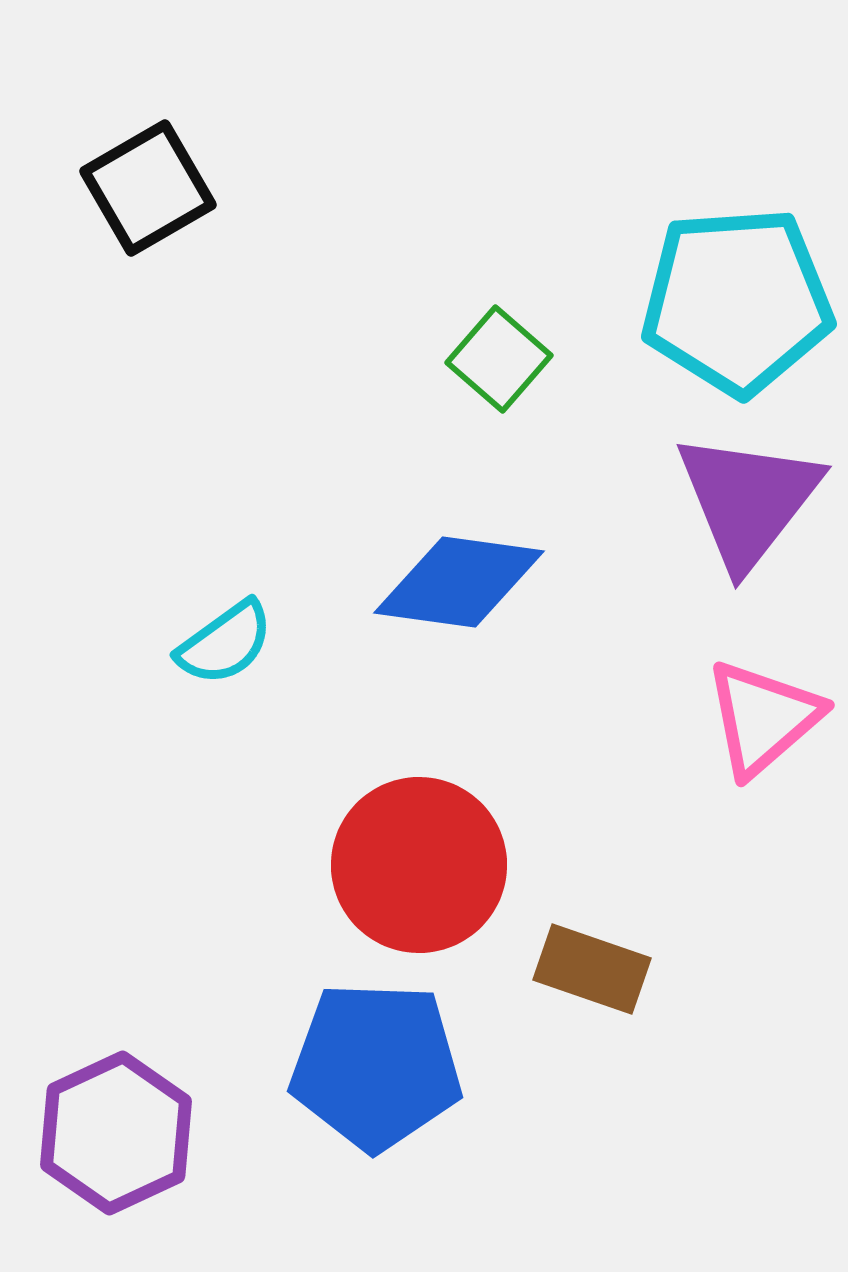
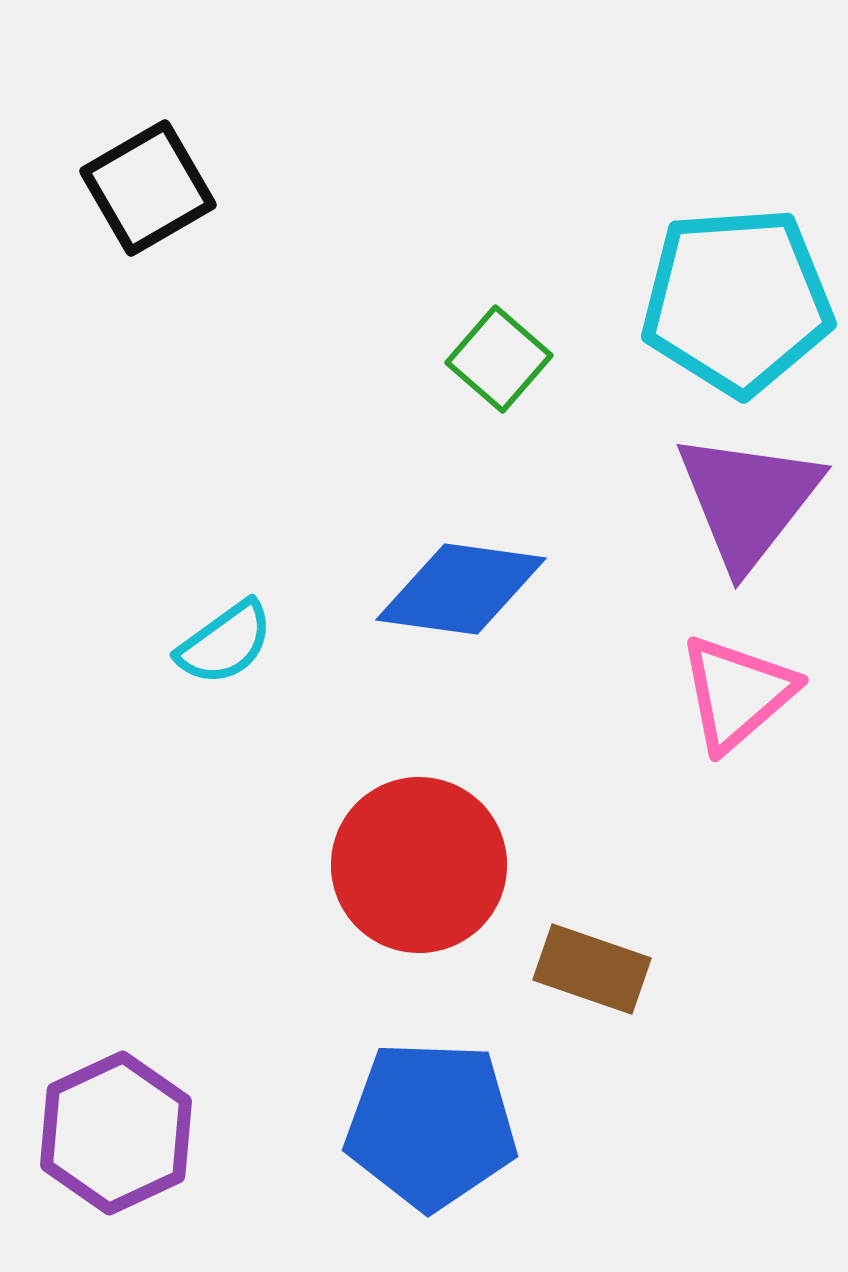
blue diamond: moved 2 px right, 7 px down
pink triangle: moved 26 px left, 25 px up
blue pentagon: moved 55 px right, 59 px down
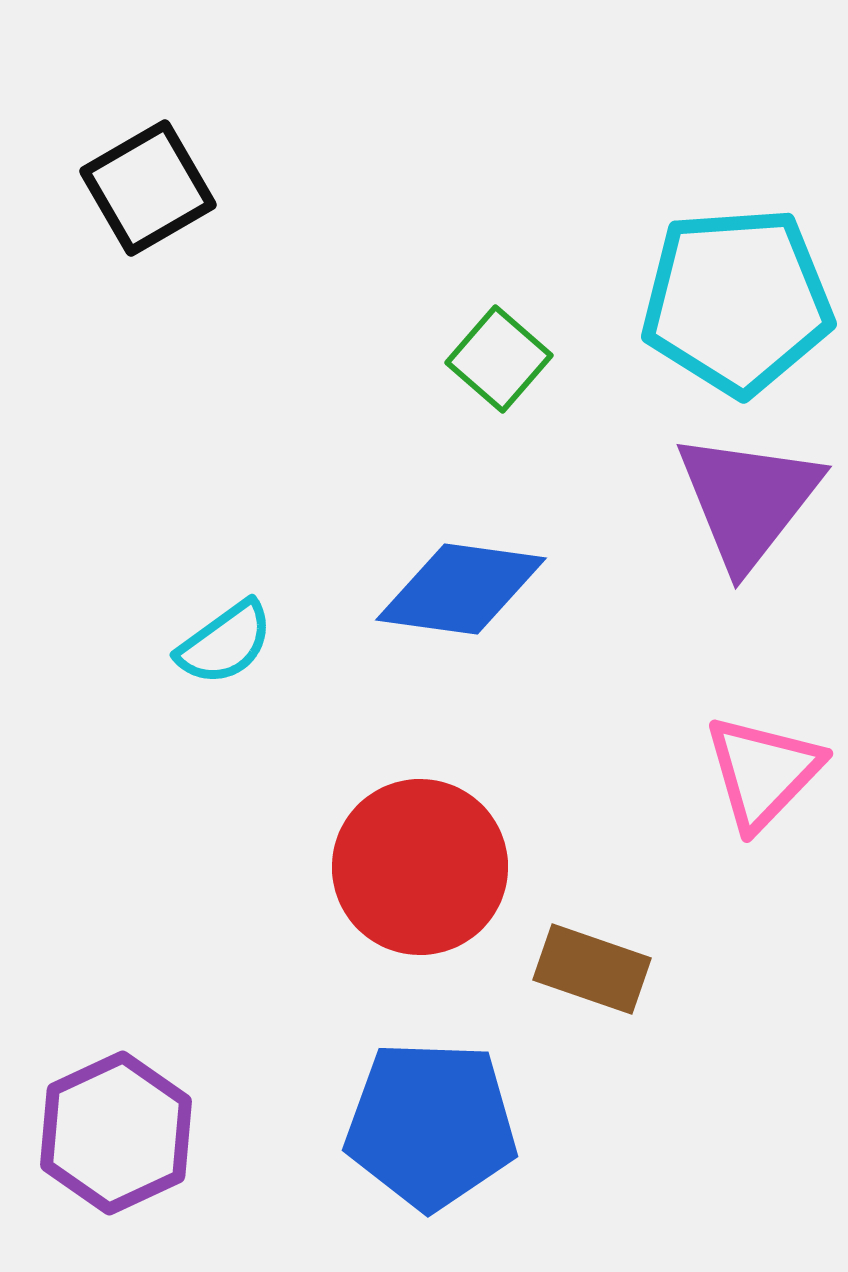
pink triangle: moved 26 px right, 79 px down; rotated 5 degrees counterclockwise
red circle: moved 1 px right, 2 px down
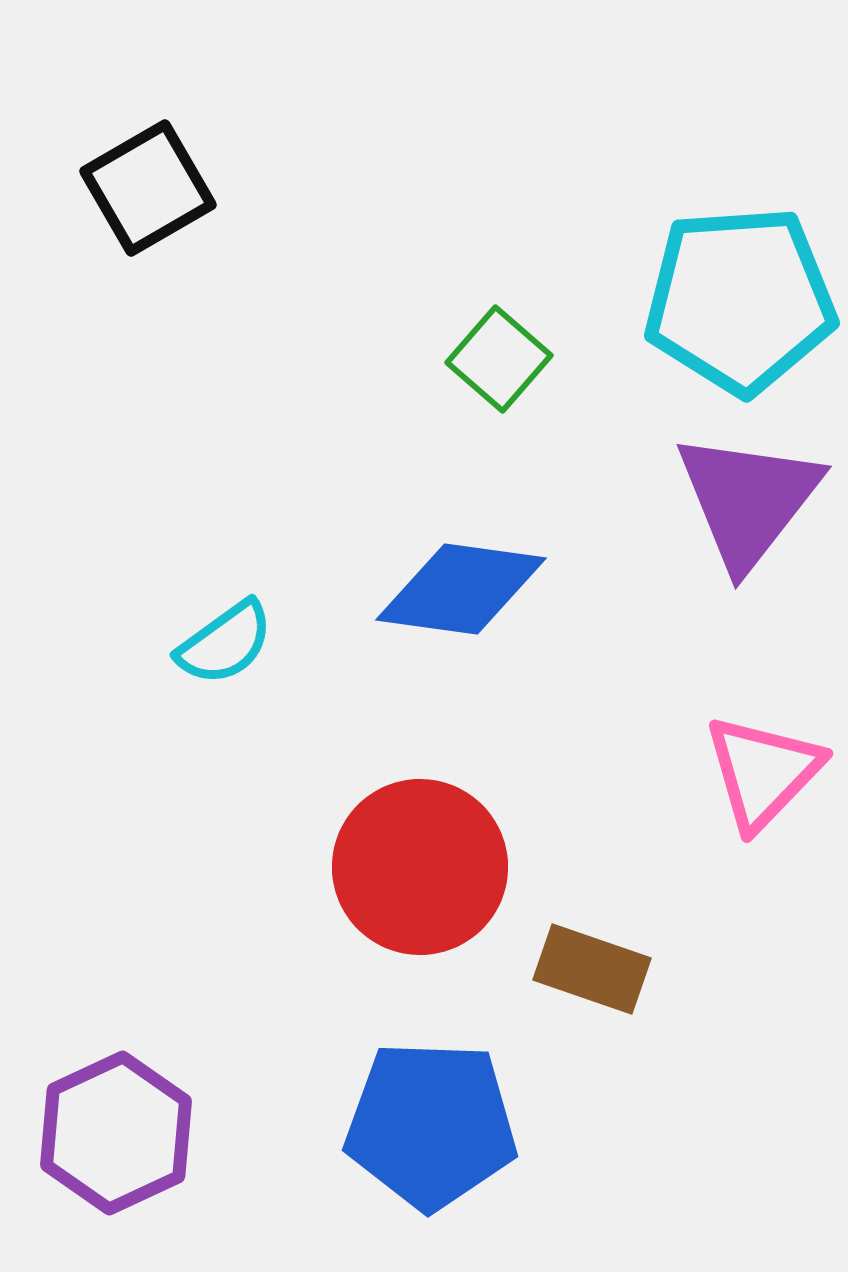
cyan pentagon: moved 3 px right, 1 px up
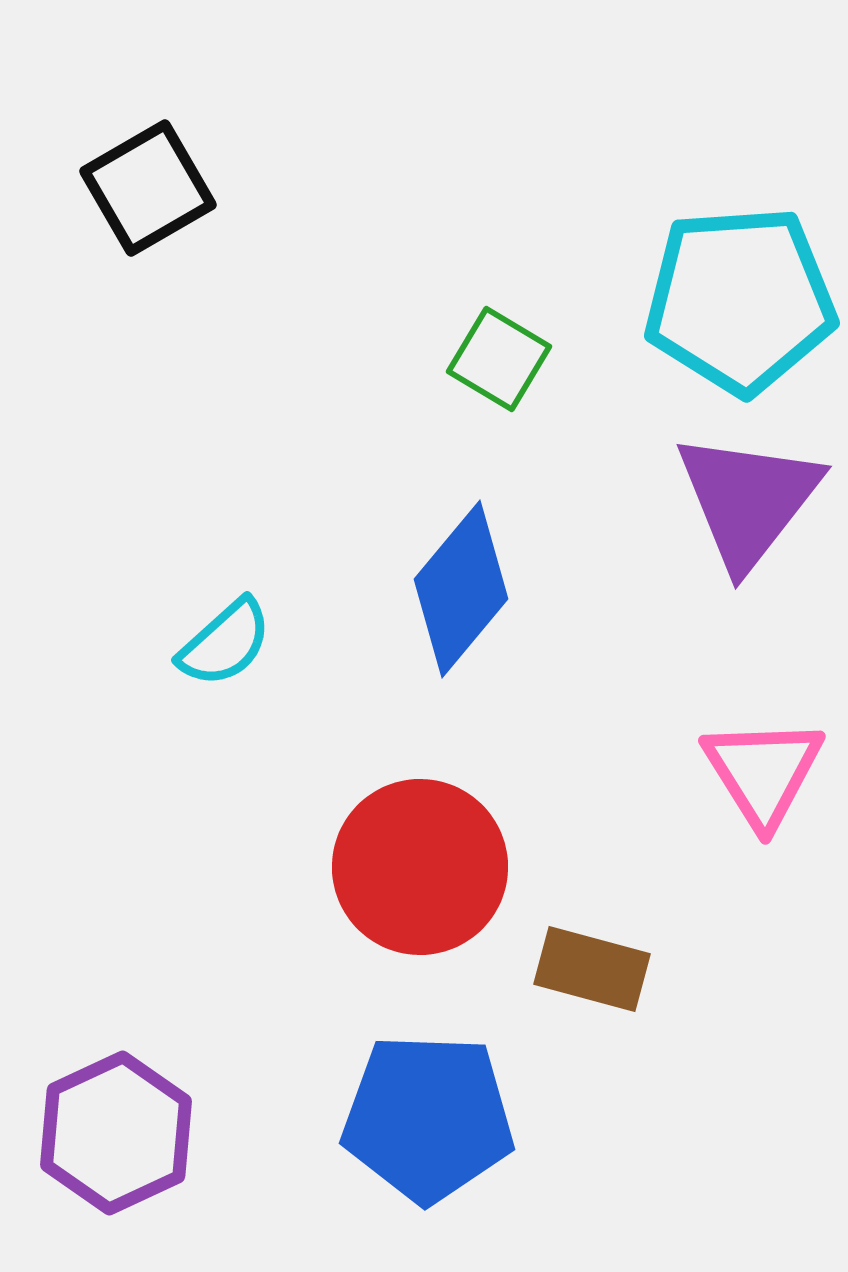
green square: rotated 10 degrees counterclockwise
blue diamond: rotated 58 degrees counterclockwise
cyan semicircle: rotated 6 degrees counterclockwise
pink triangle: rotated 16 degrees counterclockwise
brown rectangle: rotated 4 degrees counterclockwise
blue pentagon: moved 3 px left, 7 px up
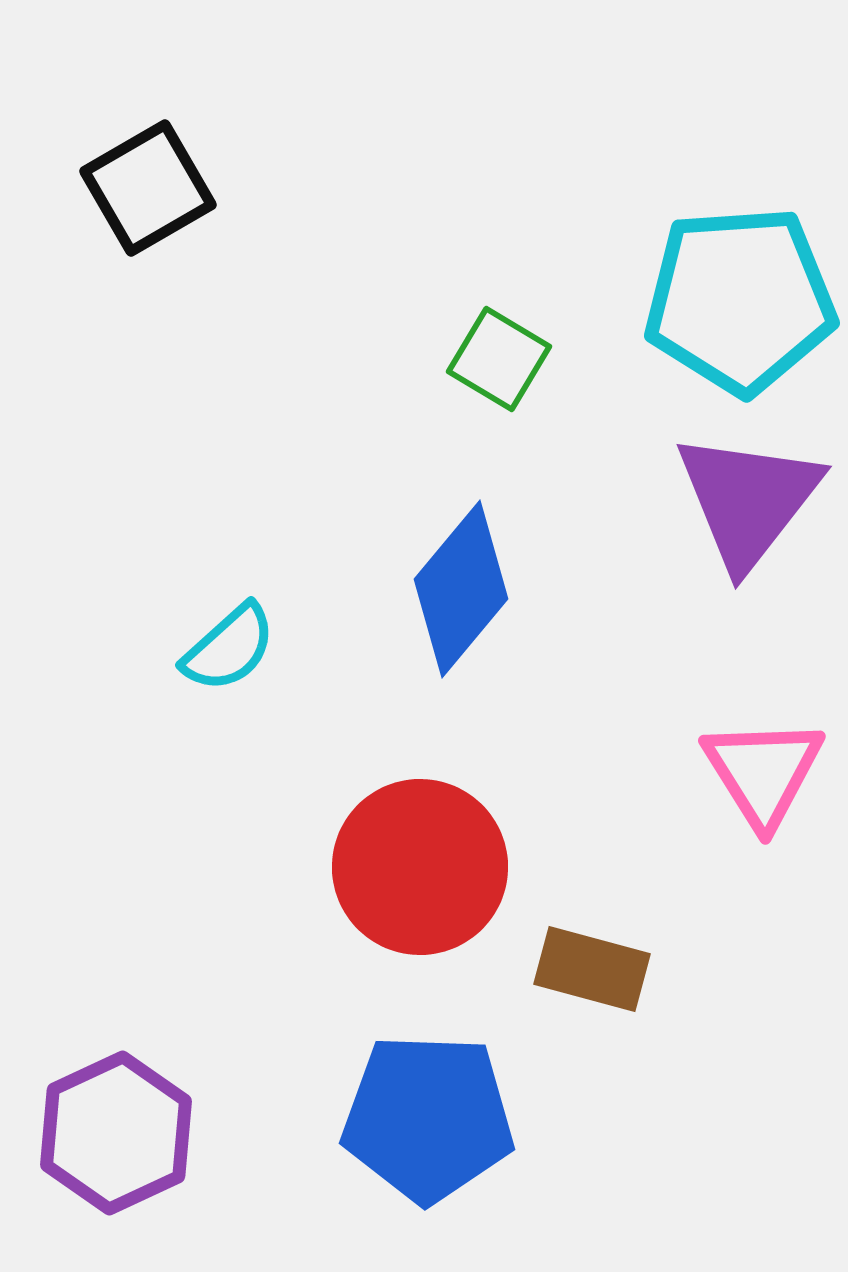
cyan semicircle: moved 4 px right, 5 px down
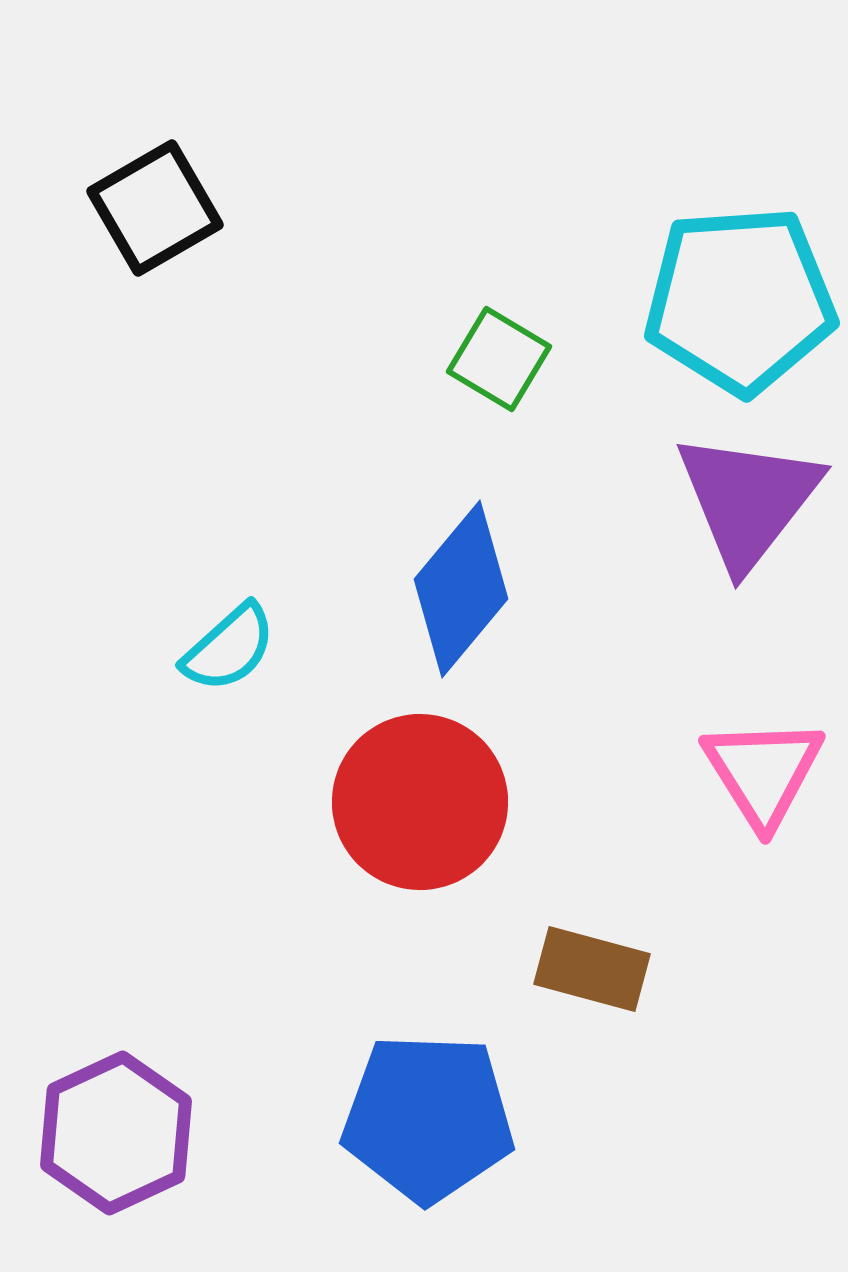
black square: moved 7 px right, 20 px down
red circle: moved 65 px up
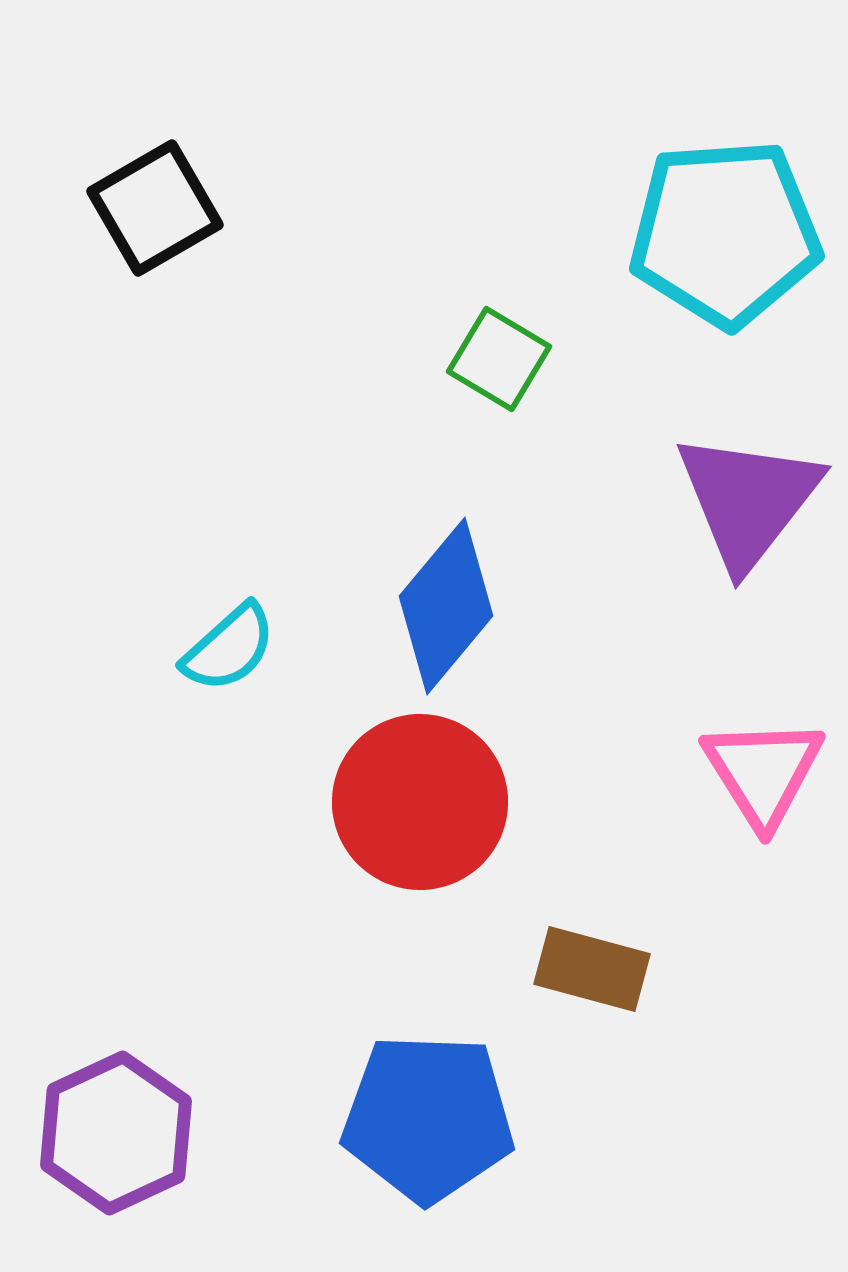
cyan pentagon: moved 15 px left, 67 px up
blue diamond: moved 15 px left, 17 px down
